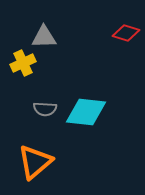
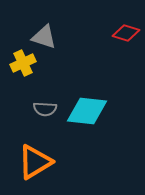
gray triangle: rotated 20 degrees clockwise
cyan diamond: moved 1 px right, 1 px up
orange triangle: rotated 9 degrees clockwise
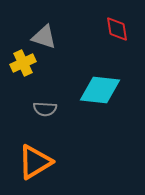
red diamond: moved 9 px left, 4 px up; rotated 64 degrees clockwise
cyan diamond: moved 13 px right, 21 px up
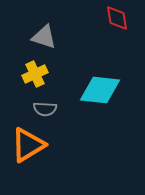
red diamond: moved 11 px up
yellow cross: moved 12 px right, 11 px down
orange triangle: moved 7 px left, 17 px up
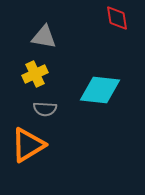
gray triangle: rotated 8 degrees counterclockwise
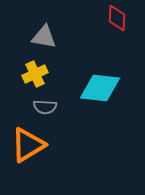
red diamond: rotated 12 degrees clockwise
cyan diamond: moved 2 px up
gray semicircle: moved 2 px up
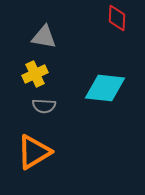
cyan diamond: moved 5 px right
gray semicircle: moved 1 px left, 1 px up
orange triangle: moved 6 px right, 7 px down
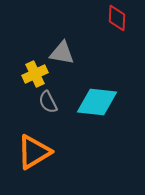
gray triangle: moved 18 px right, 16 px down
cyan diamond: moved 8 px left, 14 px down
gray semicircle: moved 4 px right, 4 px up; rotated 60 degrees clockwise
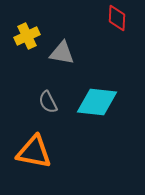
yellow cross: moved 8 px left, 38 px up
orange triangle: rotated 42 degrees clockwise
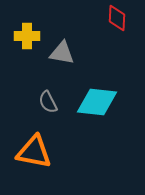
yellow cross: rotated 25 degrees clockwise
